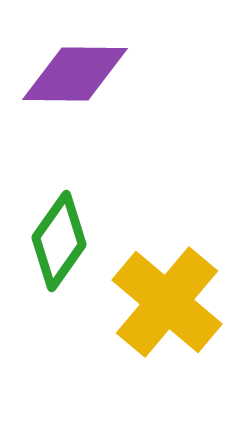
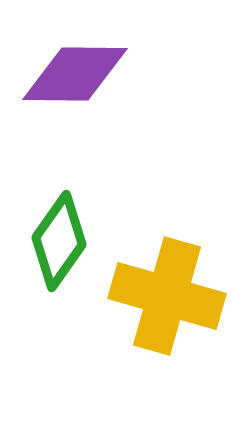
yellow cross: moved 6 px up; rotated 24 degrees counterclockwise
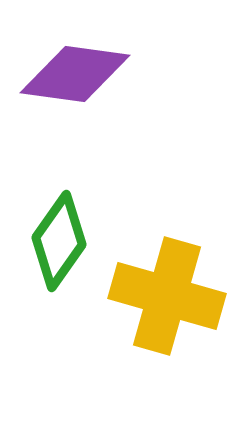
purple diamond: rotated 7 degrees clockwise
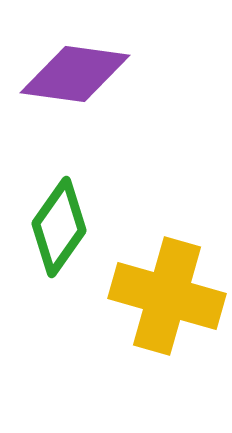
green diamond: moved 14 px up
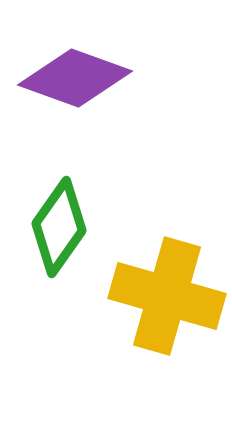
purple diamond: moved 4 px down; rotated 12 degrees clockwise
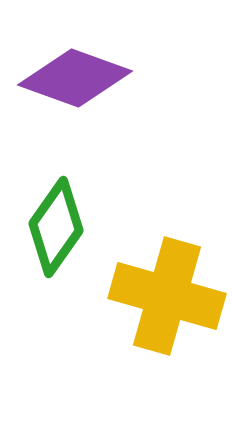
green diamond: moved 3 px left
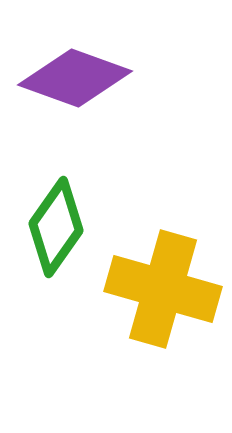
yellow cross: moved 4 px left, 7 px up
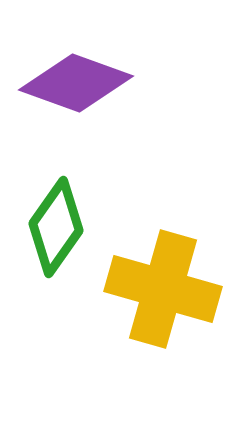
purple diamond: moved 1 px right, 5 px down
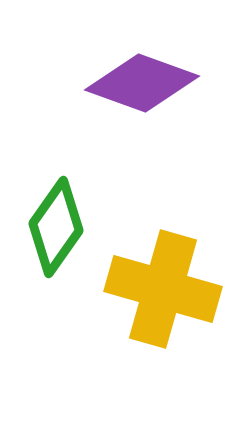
purple diamond: moved 66 px right
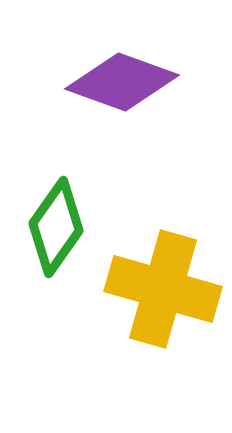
purple diamond: moved 20 px left, 1 px up
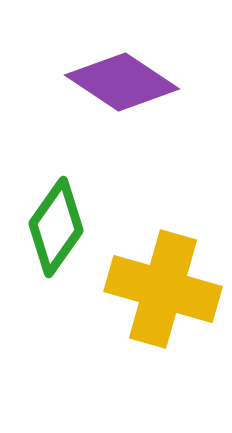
purple diamond: rotated 14 degrees clockwise
